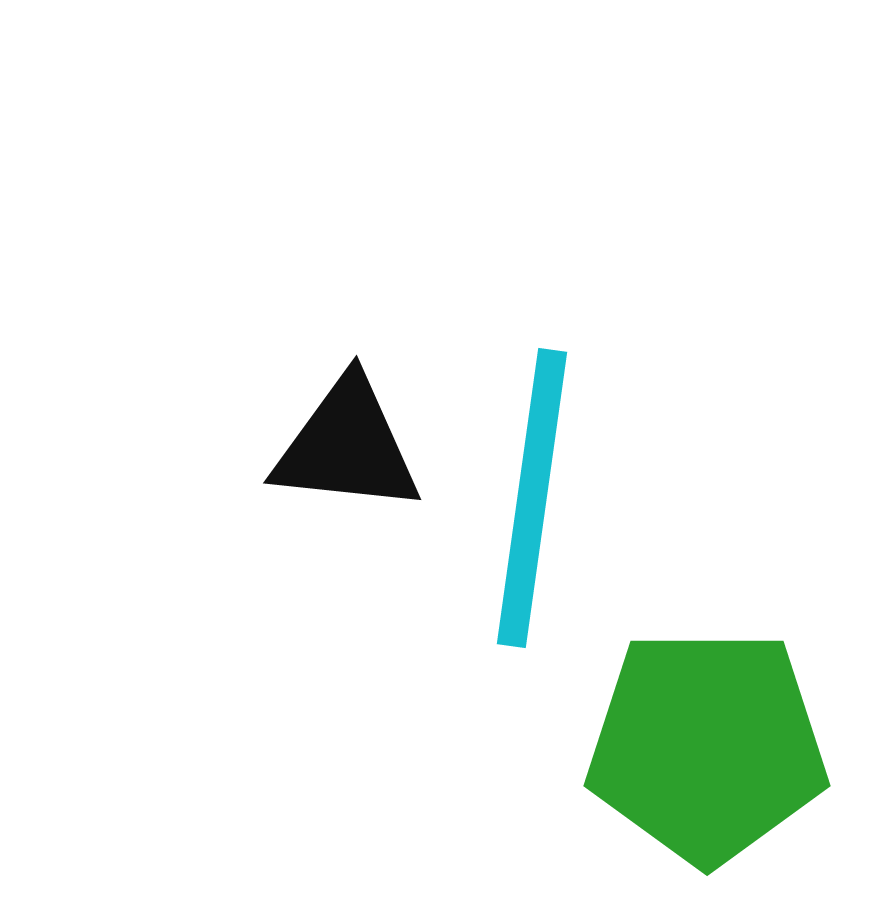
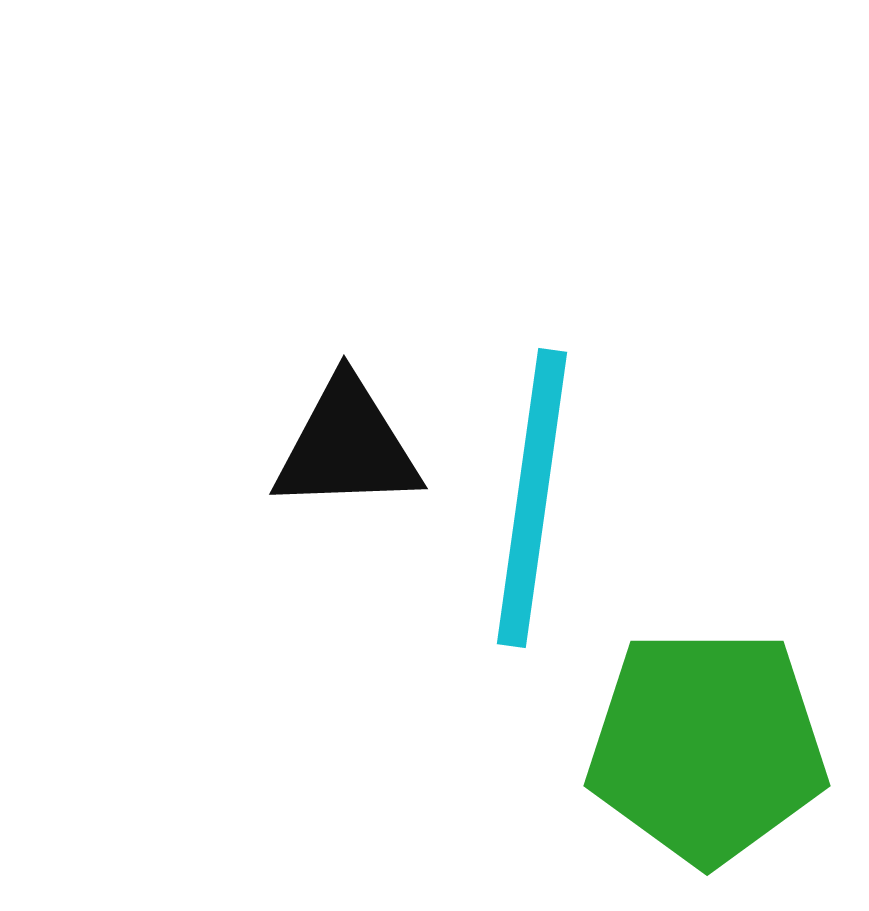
black triangle: rotated 8 degrees counterclockwise
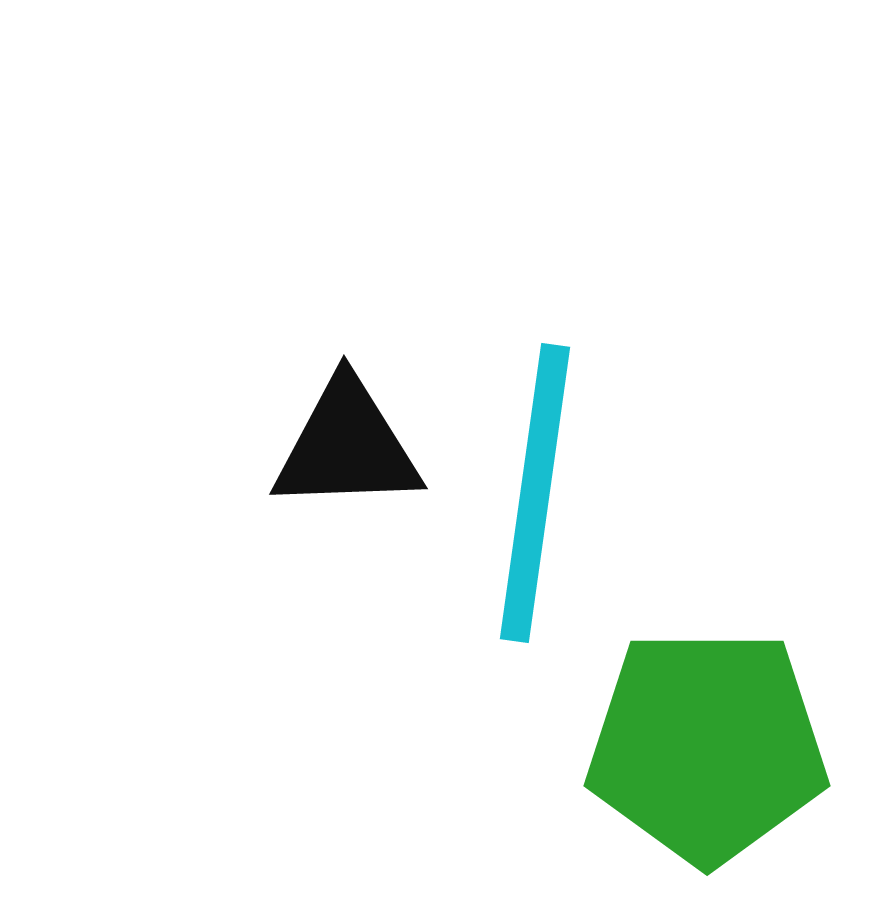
cyan line: moved 3 px right, 5 px up
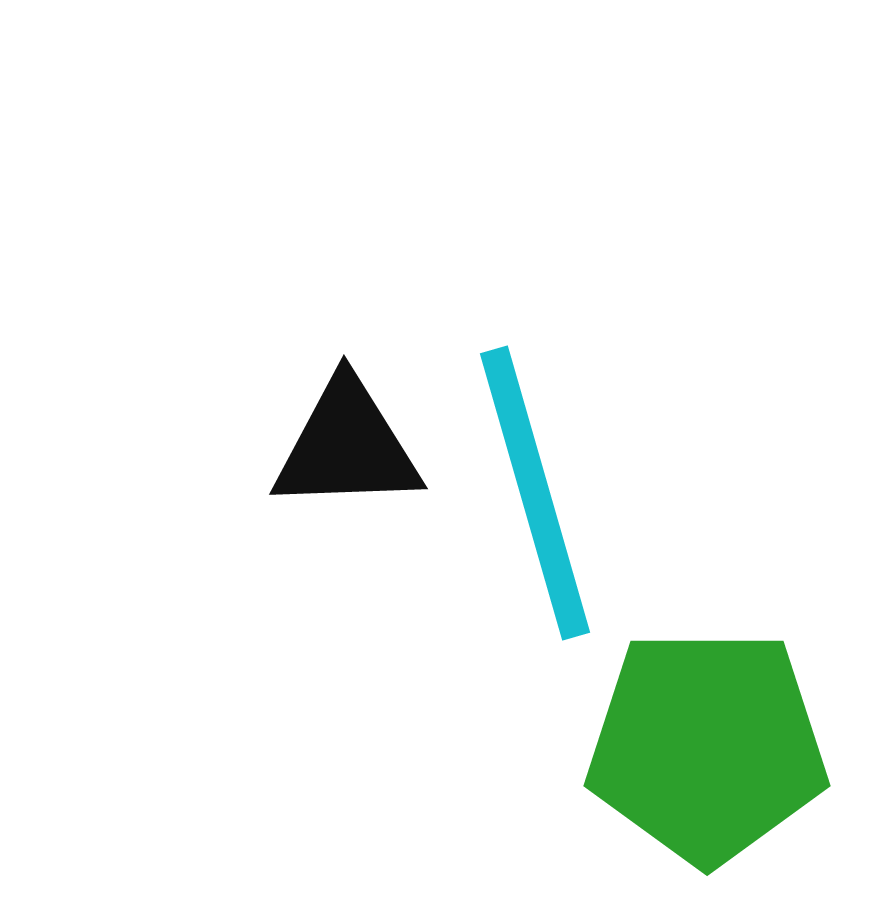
cyan line: rotated 24 degrees counterclockwise
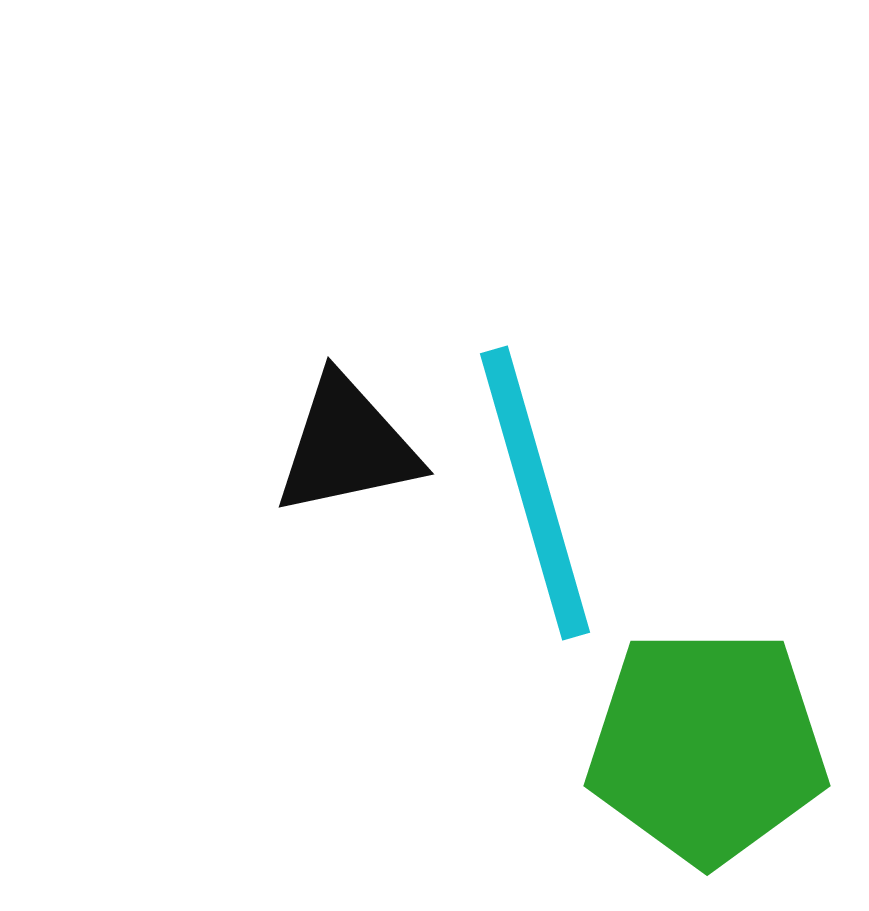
black triangle: rotated 10 degrees counterclockwise
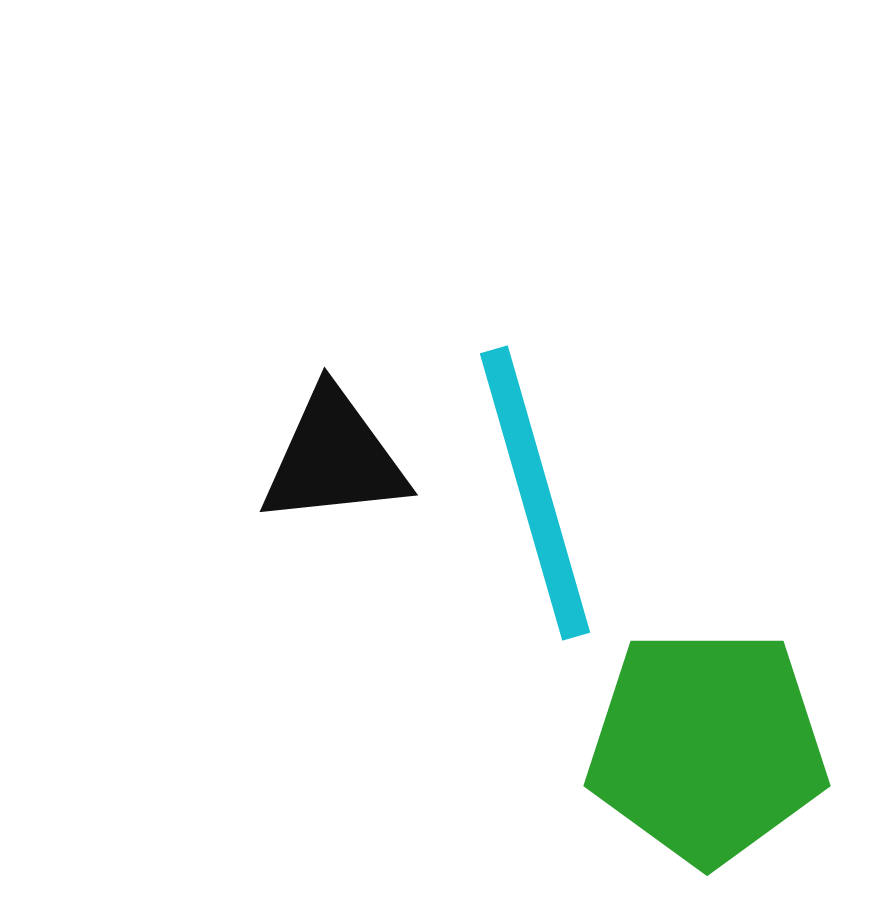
black triangle: moved 13 px left, 12 px down; rotated 6 degrees clockwise
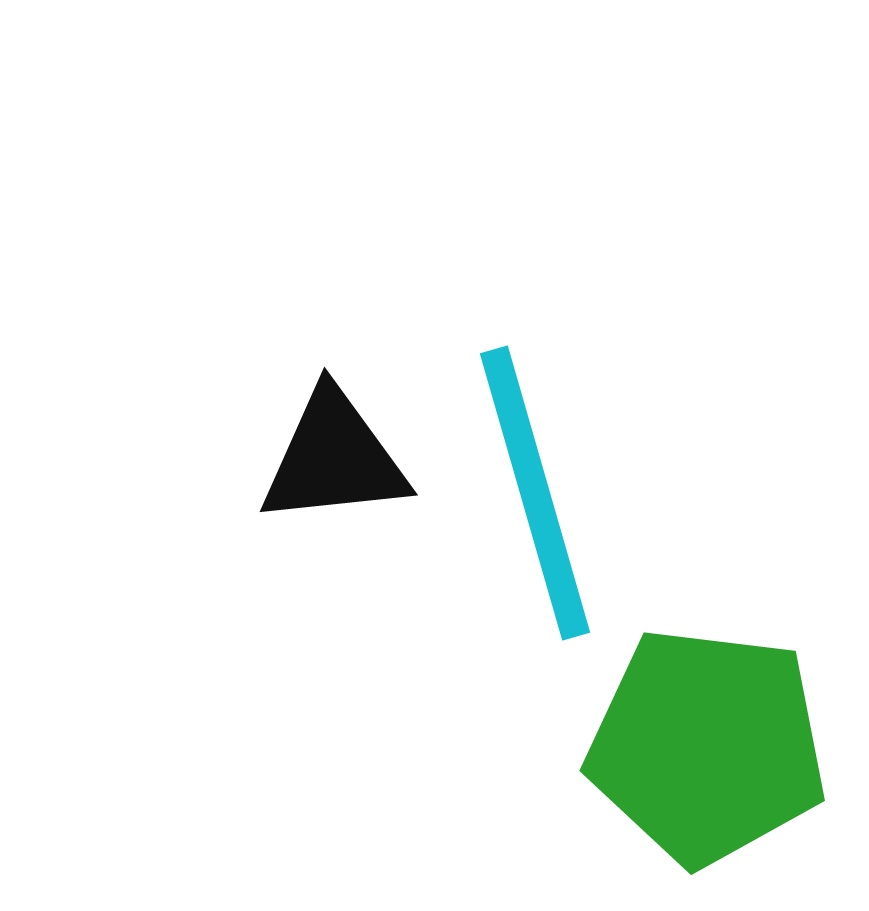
green pentagon: rotated 7 degrees clockwise
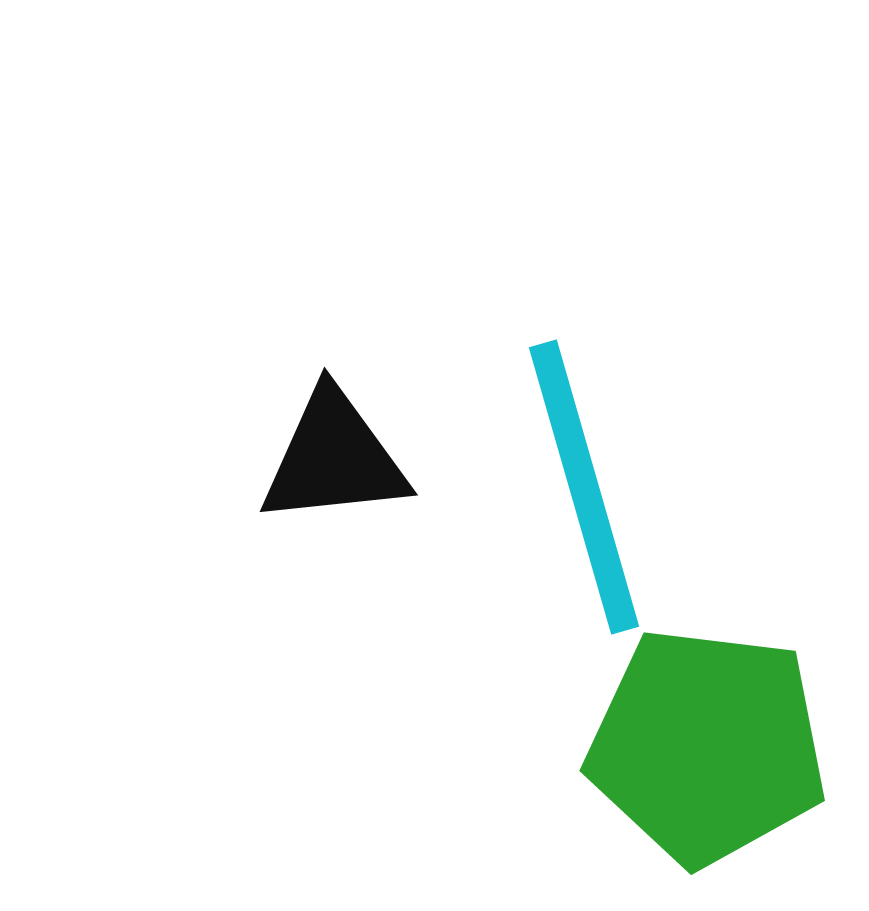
cyan line: moved 49 px right, 6 px up
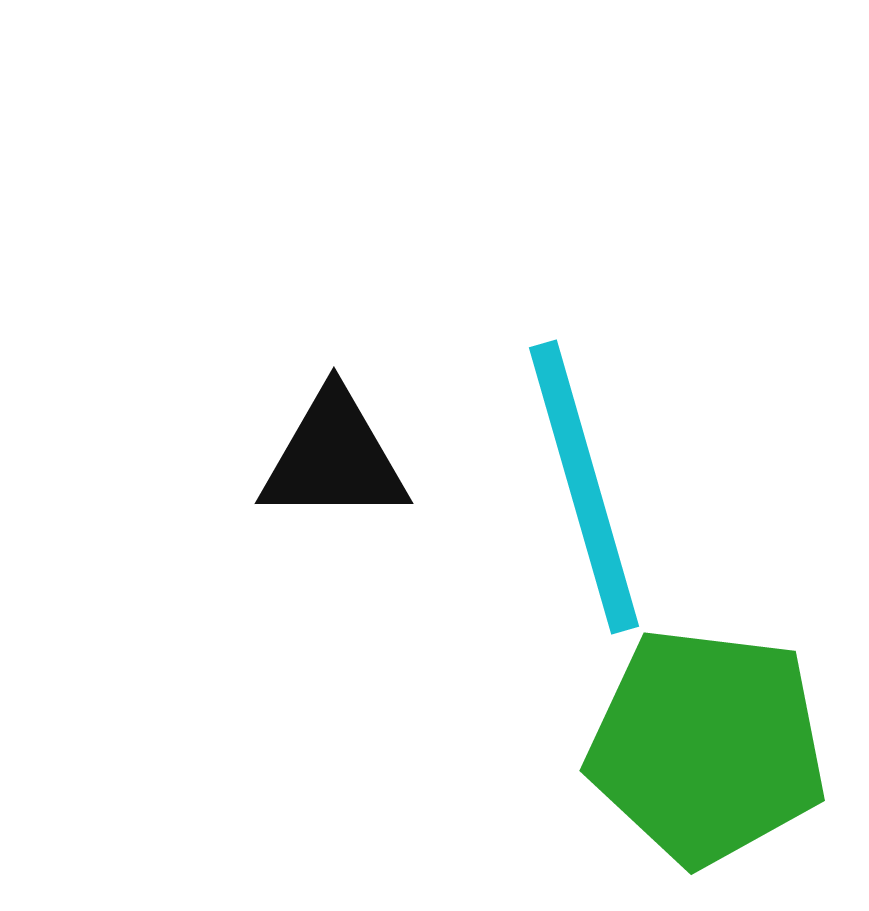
black triangle: rotated 6 degrees clockwise
